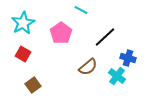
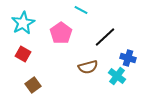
brown semicircle: rotated 24 degrees clockwise
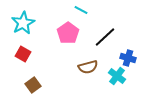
pink pentagon: moved 7 px right
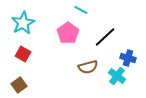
brown square: moved 14 px left
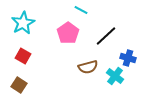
black line: moved 1 px right, 1 px up
red square: moved 2 px down
cyan cross: moved 2 px left
brown square: rotated 21 degrees counterclockwise
